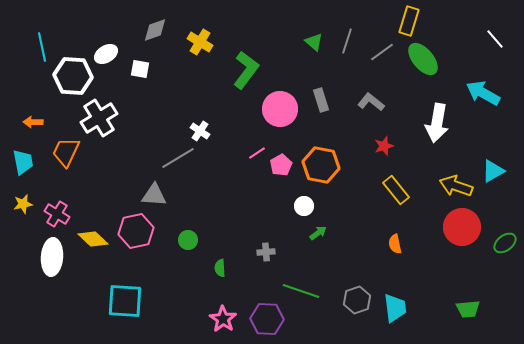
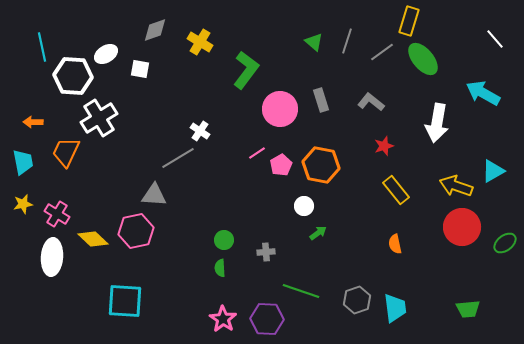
green circle at (188, 240): moved 36 px right
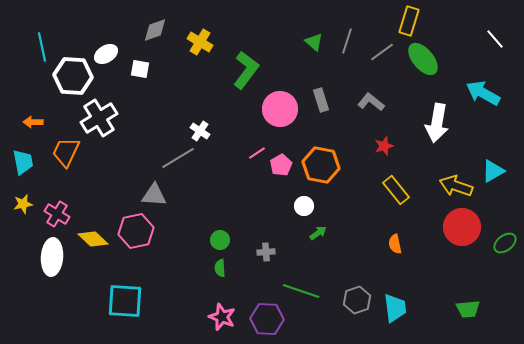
green circle at (224, 240): moved 4 px left
pink star at (223, 319): moved 1 px left, 2 px up; rotated 12 degrees counterclockwise
